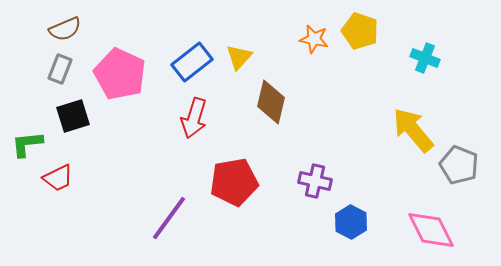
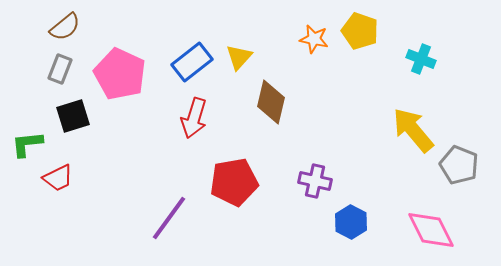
brown semicircle: moved 2 px up; rotated 16 degrees counterclockwise
cyan cross: moved 4 px left, 1 px down
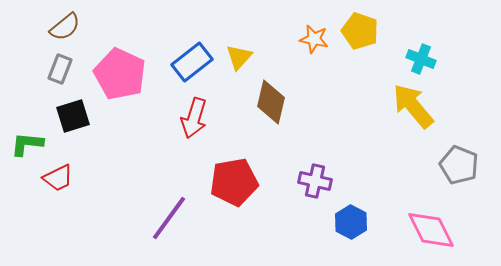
yellow arrow: moved 24 px up
green L-shape: rotated 12 degrees clockwise
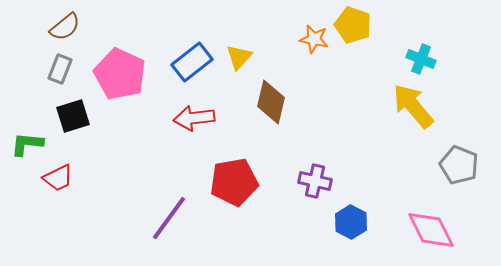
yellow pentagon: moved 7 px left, 6 px up
red arrow: rotated 66 degrees clockwise
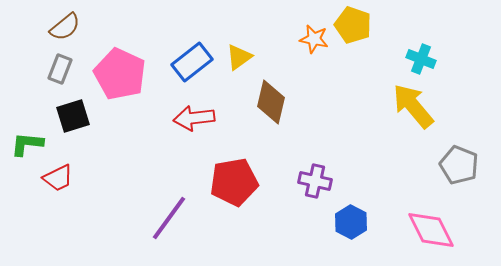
yellow triangle: rotated 12 degrees clockwise
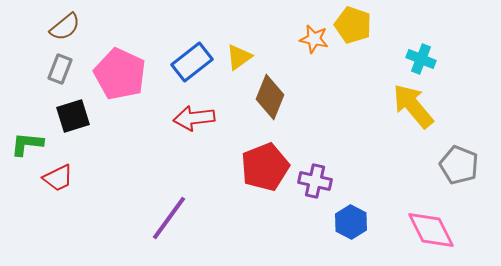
brown diamond: moved 1 px left, 5 px up; rotated 9 degrees clockwise
red pentagon: moved 31 px right, 15 px up; rotated 12 degrees counterclockwise
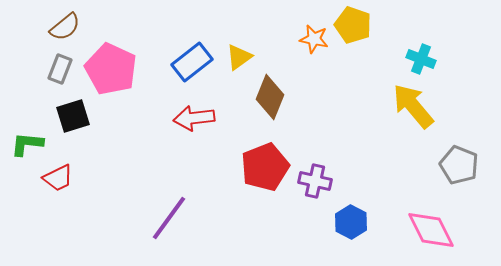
pink pentagon: moved 9 px left, 5 px up
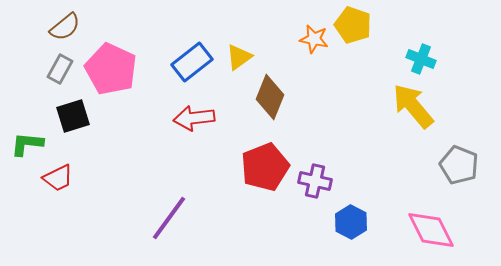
gray rectangle: rotated 8 degrees clockwise
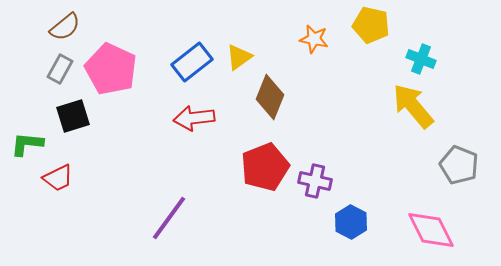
yellow pentagon: moved 18 px right; rotated 6 degrees counterclockwise
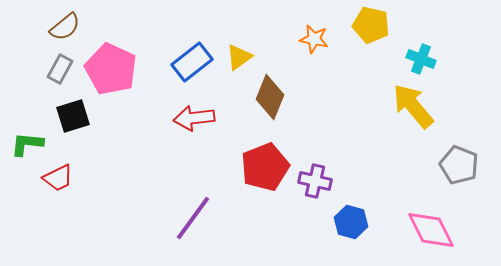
purple line: moved 24 px right
blue hexagon: rotated 12 degrees counterclockwise
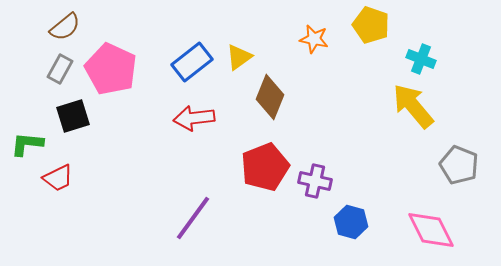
yellow pentagon: rotated 6 degrees clockwise
